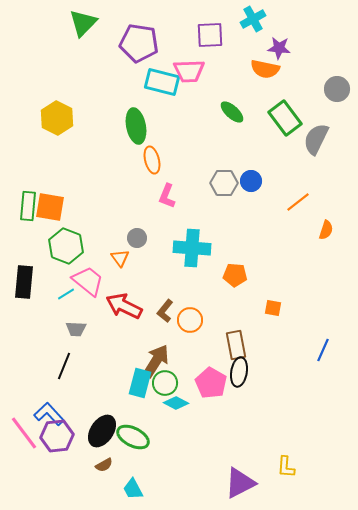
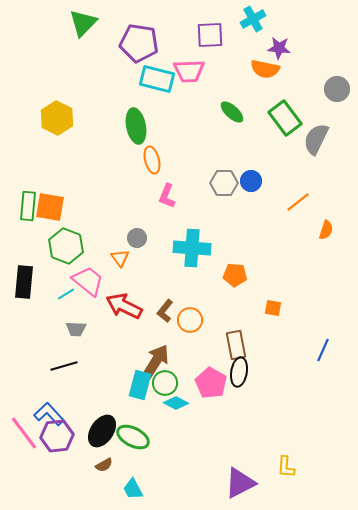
cyan rectangle at (162, 82): moved 5 px left, 3 px up
black line at (64, 366): rotated 52 degrees clockwise
cyan rectangle at (140, 383): moved 2 px down
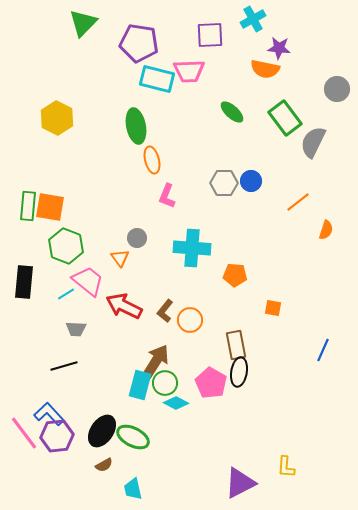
gray semicircle at (316, 139): moved 3 px left, 3 px down
cyan trapezoid at (133, 489): rotated 15 degrees clockwise
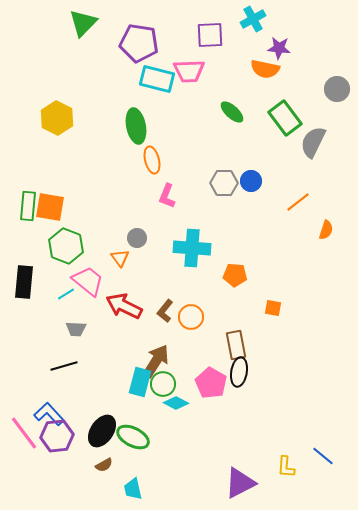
orange circle at (190, 320): moved 1 px right, 3 px up
blue line at (323, 350): moved 106 px down; rotated 75 degrees counterclockwise
green circle at (165, 383): moved 2 px left, 1 px down
cyan rectangle at (140, 385): moved 3 px up
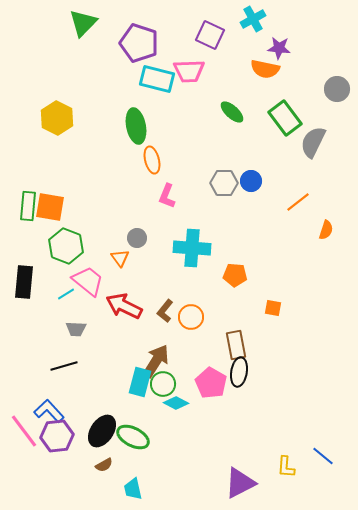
purple square at (210, 35): rotated 28 degrees clockwise
purple pentagon at (139, 43): rotated 9 degrees clockwise
blue L-shape at (49, 414): moved 3 px up
pink line at (24, 433): moved 2 px up
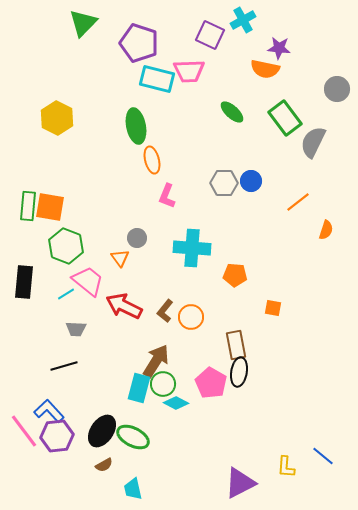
cyan cross at (253, 19): moved 10 px left, 1 px down
cyan rectangle at (140, 382): moved 1 px left, 6 px down
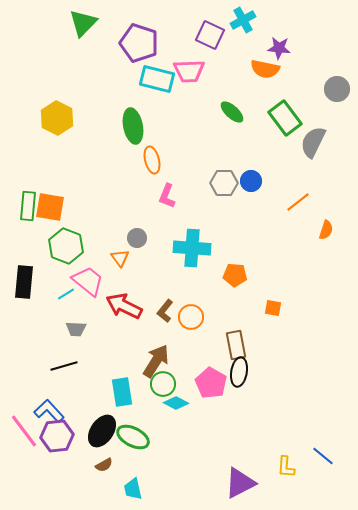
green ellipse at (136, 126): moved 3 px left
cyan rectangle at (139, 388): moved 17 px left, 4 px down; rotated 24 degrees counterclockwise
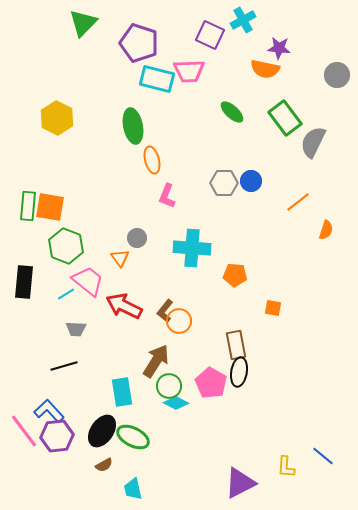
gray circle at (337, 89): moved 14 px up
orange circle at (191, 317): moved 12 px left, 4 px down
green circle at (163, 384): moved 6 px right, 2 px down
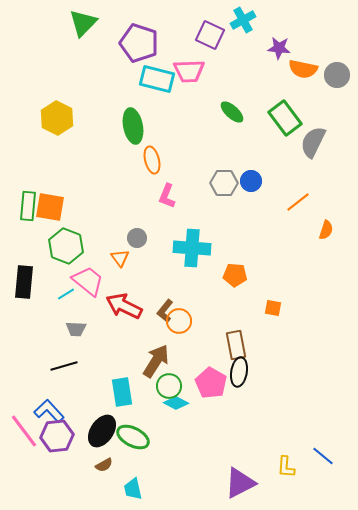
orange semicircle at (265, 69): moved 38 px right
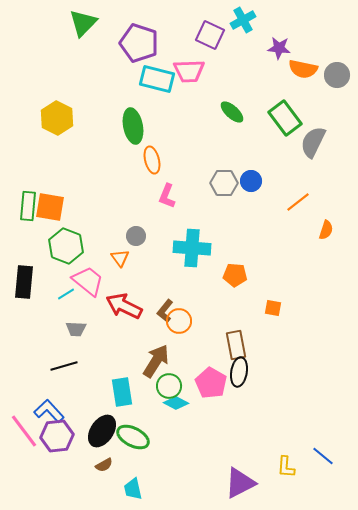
gray circle at (137, 238): moved 1 px left, 2 px up
